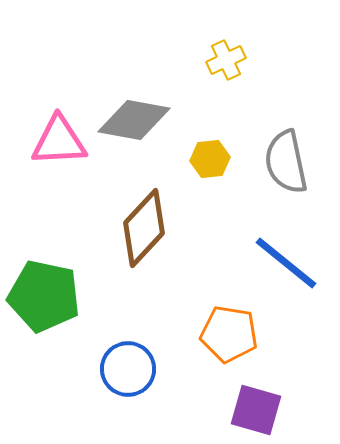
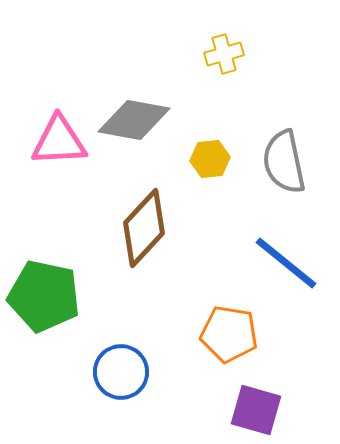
yellow cross: moved 2 px left, 6 px up; rotated 9 degrees clockwise
gray semicircle: moved 2 px left
blue circle: moved 7 px left, 3 px down
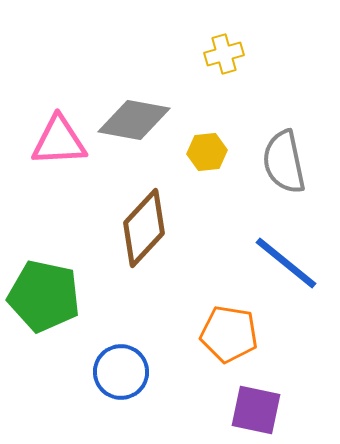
yellow hexagon: moved 3 px left, 7 px up
purple square: rotated 4 degrees counterclockwise
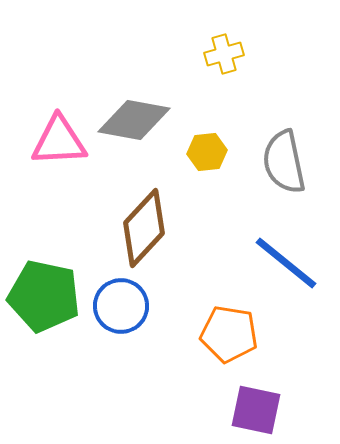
blue circle: moved 66 px up
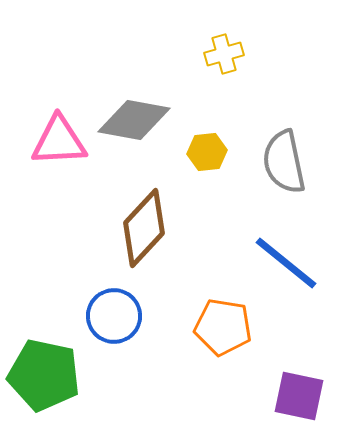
green pentagon: moved 79 px down
blue circle: moved 7 px left, 10 px down
orange pentagon: moved 6 px left, 7 px up
purple square: moved 43 px right, 14 px up
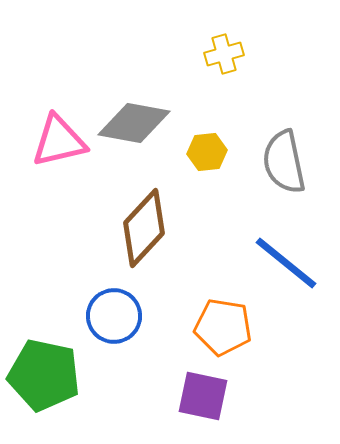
gray diamond: moved 3 px down
pink triangle: rotated 10 degrees counterclockwise
purple square: moved 96 px left
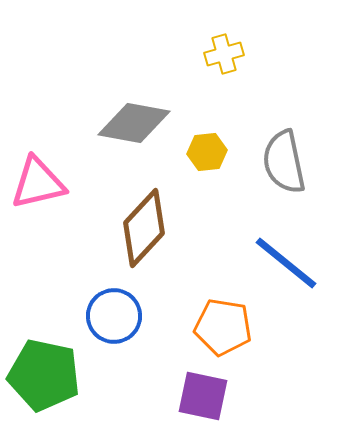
pink triangle: moved 21 px left, 42 px down
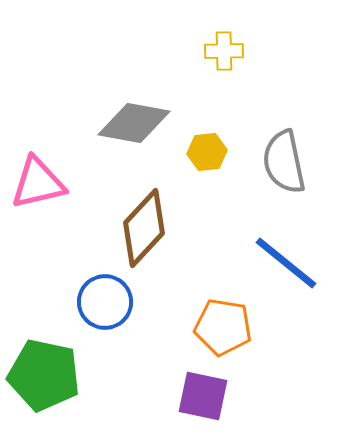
yellow cross: moved 3 px up; rotated 15 degrees clockwise
blue circle: moved 9 px left, 14 px up
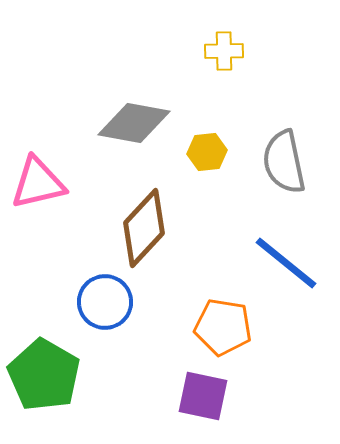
green pentagon: rotated 18 degrees clockwise
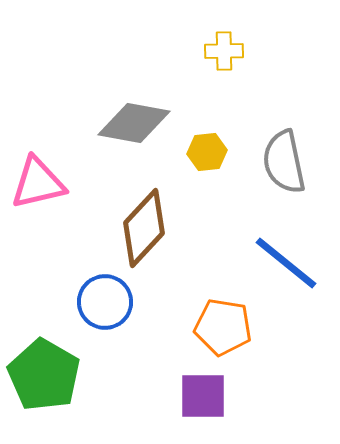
purple square: rotated 12 degrees counterclockwise
